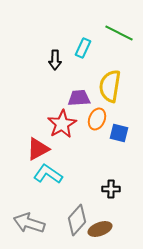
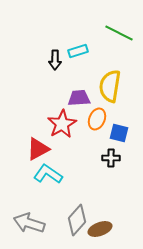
cyan rectangle: moved 5 px left, 3 px down; rotated 48 degrees clockwise
black cross: moved 31 px up
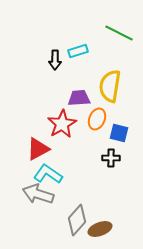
gray arrow: moved 9 px right, 29 px up
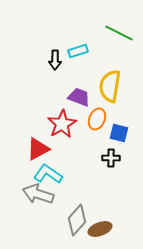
purple trapezoid: moved 1 px up; rotated 25 degrees clockwise
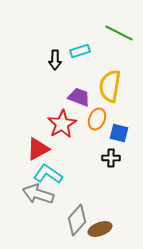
cyan rectangle: moved 2 px right
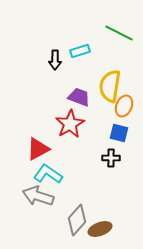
orange ellipse: moved 27 px right, 13 px up
red star: moved 8 px right
gray arrow: moved 2 px down
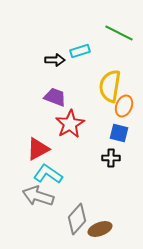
black arrow: rotated 90 degrees counterclockwise
purple trapezoid: moved 24 px left
gray diamond: moved 1 px up
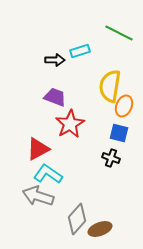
black cross: rotated 18 degrees clockwise
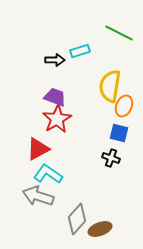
red star: moved 13 px left, 5 px up
